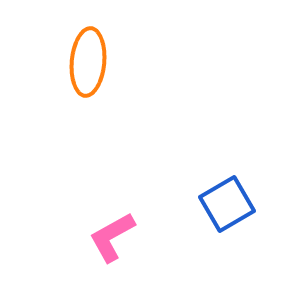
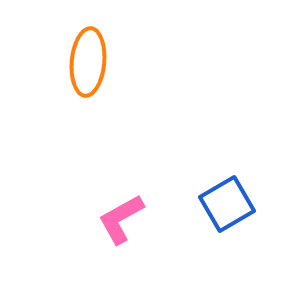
pink L-shape: moved 9 px right, 18 px up
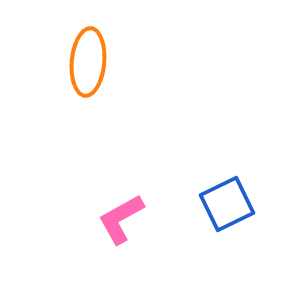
blue square: rotated 4 degrees clockwise
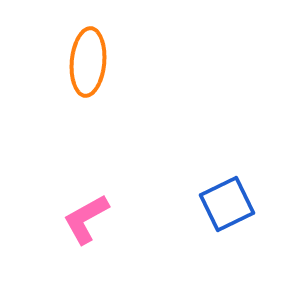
pink L-shape: moved 35 px left
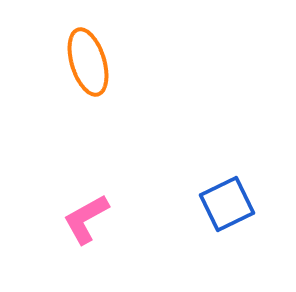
orange ellipse: rotated 22 degrees counterclockwise
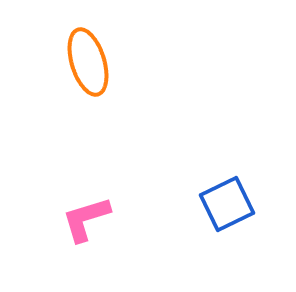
pink L-shape: rotated 12 degrees clockwise
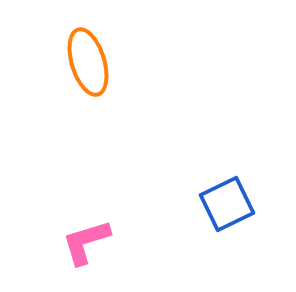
pink L-shape: moved 23 px down
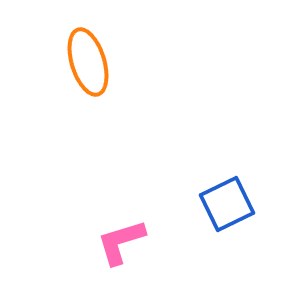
pink L-shape: moved 35 px right
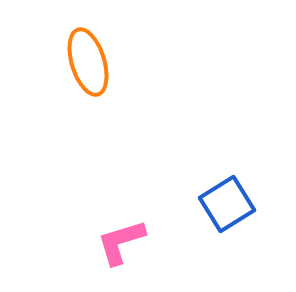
blue square: rotated 6 degrees counterclockwise
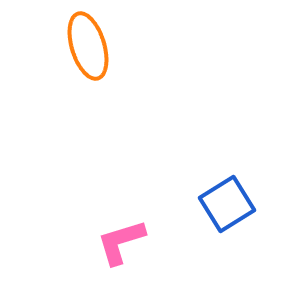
orange ellipse: moved 16 px up
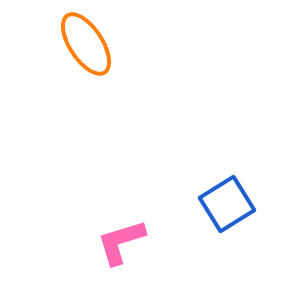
orange ellipse: moved 2 px left, 2 px up; rotated 16 degrees counterclockwise
